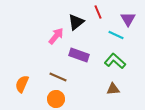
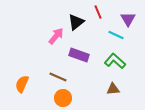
orange circle: moved 7 px right, 1 px up
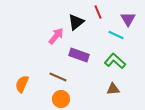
orange circle: moved 2 px left, 1 px down
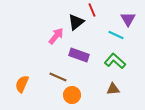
red line: moved 6 px left, 2 px up
orange circle: moved 11 px right, 4 px up
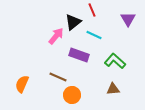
black triangle: moved 3 px left
cyan line: moved 22 px left
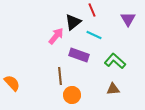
brown line: moved 2 px right, 1 px up; rotated 60 degrees clockwise
orange semicircle: moved 10 px left, 1 px up; rotated 114 degrees clockwise
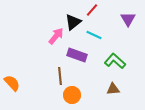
red line: rotated 64 degrees clockwise
purple rectangle: moved 2 px left
